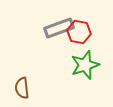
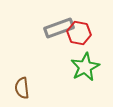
red hexagon: moved 1 px down
green star: moved 2 px down; rotated 8 degrees counterclockwise
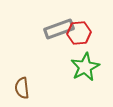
gray rectangle: moved 1 px down
red hexagon: rotated 15 degrees counterclockwise
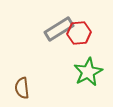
gray rectangle: rotated 12 degrees counterclockwise
green star: moved 3 px right, 5 px down
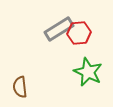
green star: rotated 20 degrees counterclockwise
brown semicircle: moved 2 px left, 1 px up
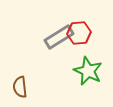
gray rectangle: moved 8 px down
green star: moved 1 px up
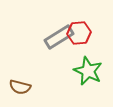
brown semicircle: rotated 70 degrees counterclockwise
